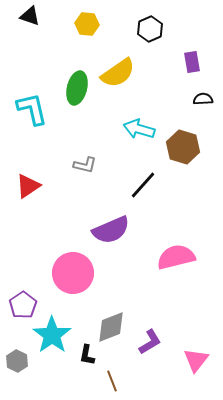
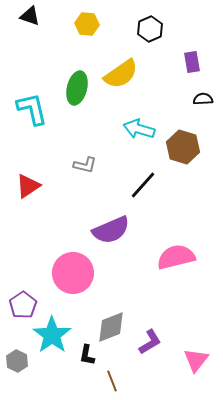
yellow semicircle: moved 3 px right, 1 px down
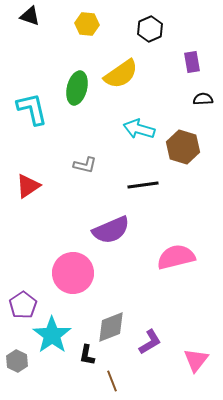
black line: rotated 40 degrees clockwise
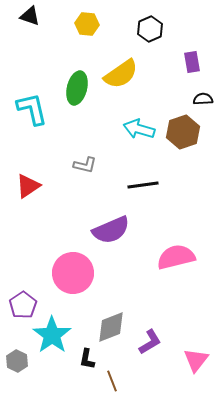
brown hexagon: moved 15 px up; rotated 24 degrees clockwise
black L-shape: moved 4 px down
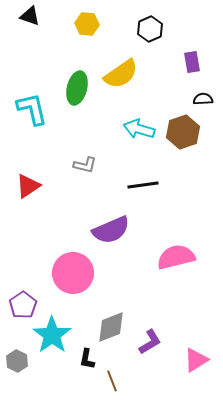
pink triangle: rotated 20 degrees clockwise
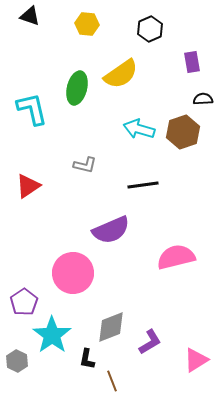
purple pentagon: moved 1 px right, 3 px up
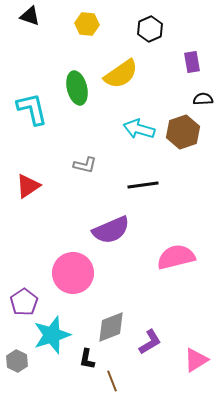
green ellipse: rotated 28 degrees counterclockwise
cyan star: rotated 18 degrees clockwise
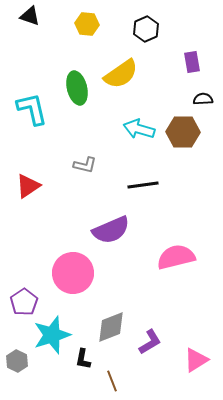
black hexagon: moved 4 px left
brown hexagon: rotated 20 degrees clockwise
black L-shape: moved 4 px left
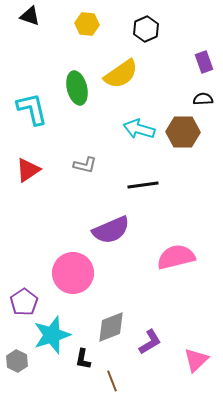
purple rectangle: moved 12 px right; rotated 10 degrees counterclockwise
red triangle: moved 16 px up
pink triangle: rotated 12 degrees counterclockwise
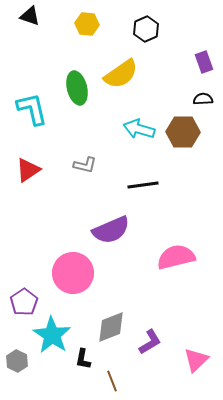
cyan star: rotated 21 degrees counterclockwise
